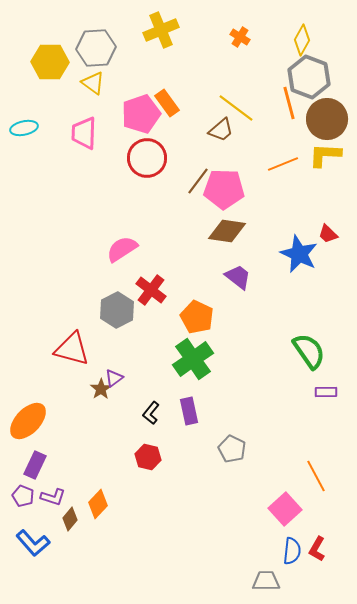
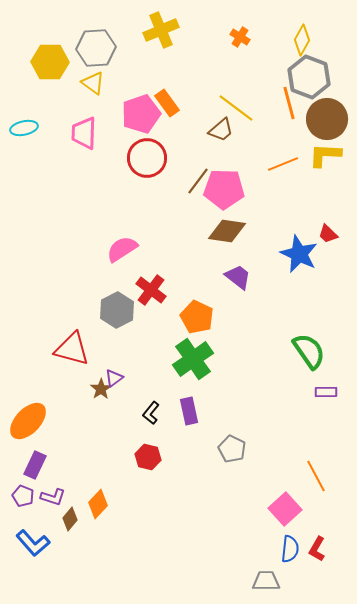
blue semicircle at (292, 551): moved 2 px left, 2 px up
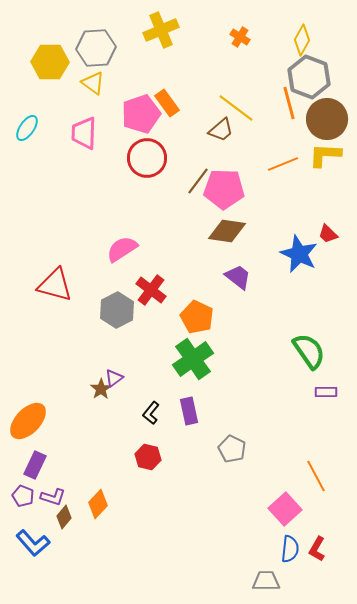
cyan ellipse at (24, 128): moved 3 px right; rotated 44 degrees counterclockwise
red triangle at (72, 349): moved 17 px left, 64 px up
brown diamond at (70, 519): moved 6 px left, 2 px up
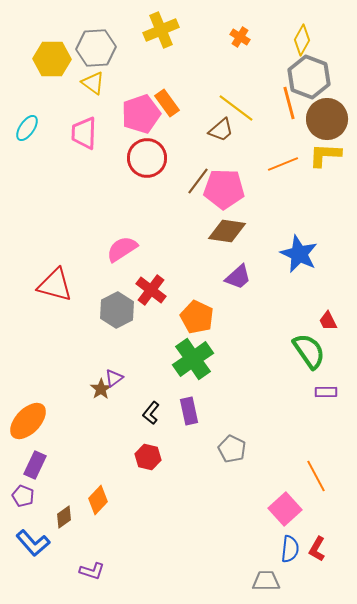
yellow hexagon at (50, 62): moved 2 px right, 3 px up
red trapezoid at (328, 234): moved 87 px down; rotated 20 degrees clockwise
purple trapezoid at (238, 277): rotated 100 degrees clockwise
purple L-shape at (53, 497): moved 39 px right, 74 px down
orange diamond at (98, 504): moved 4 px up
brown diamond at (64, 517): rotated 15 degrees clockwise
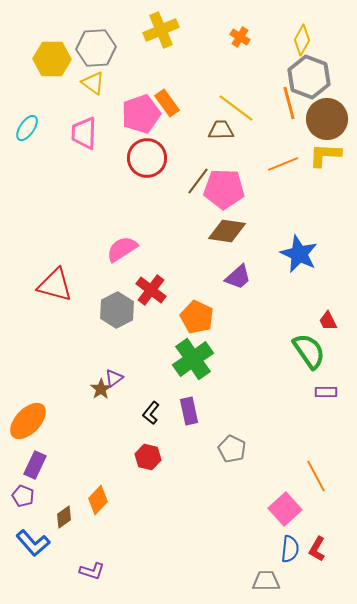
brown trapezoid at (221, 130): rotated 140 degrees counterclockwise
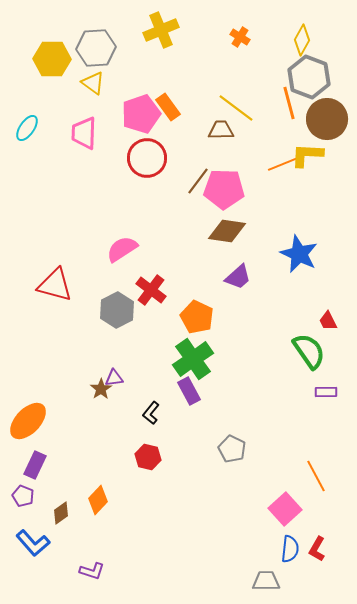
orange rectangle at (167, 103): moved 1 px right, 4 px down
yellow L-shape at (325, 155): moved 18 px left
purple triangle at (114, 378): rotated 30 degrees clockwise
purple rectangle at (189, 411): moved 20 px up; rotated 16 degrees counterclockwise
brown diamond at (64, 517): moved 3 px left, 4 px up
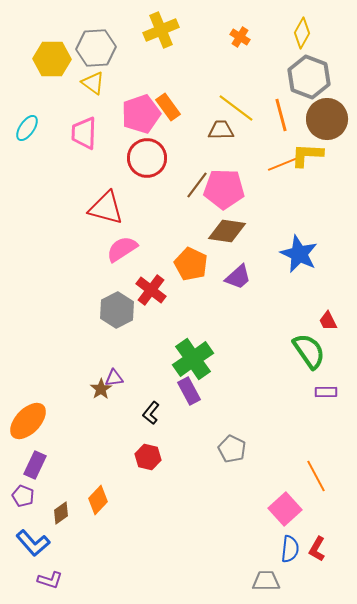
yellow diamond at (302, 40): moved 7 px up
orange line at (289, 103): moved 8 px left, 12 px down
brown line at (198, 181): moved 1 px left, 4 px down
red triangle at (55, 285): moved 51 px right, 77 px up
orange pentagon at (197, 317): moved 6 px left, 53 px up
purple L-shape at (92, 571): moved 42 px left, 9 px down
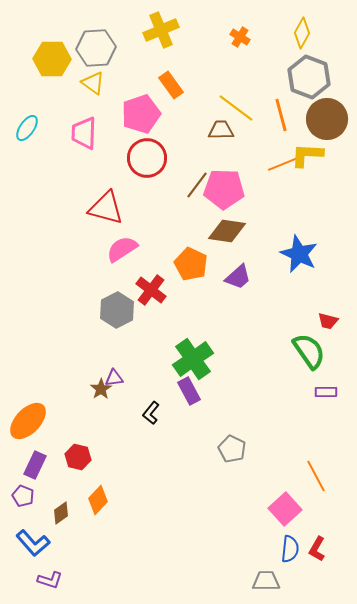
orange rectangle at (168, 107): moved 3 px right, 22 px up
red trapezoid at (328, 321): rotated 50 degrees counterclockwise
red hexagon at (148, 457): moved 70 px left
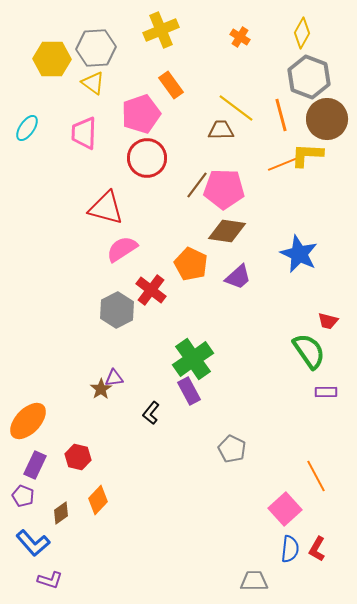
gray trapezoid at (266, 581): moved 12 px left
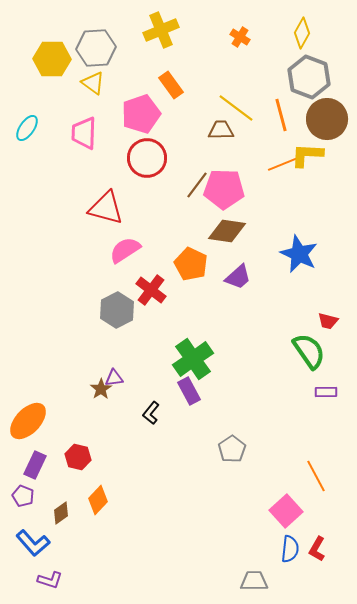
pink semicircle at (122, 249): moved 3 px right, 1 px down
gray pentagon at (232, 449): rotated 12 degrees clockwise
pink square at (285, 509): moved 1 px right, 2 px down
